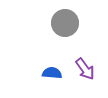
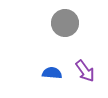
purple arrow: moved 2 px down
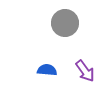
blue semicircle: moved 5 px left, 3 px up
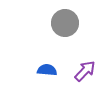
purple arrow: rotated 100 degrees counterclockwise
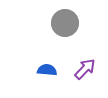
purple arrow: moved 2 px up
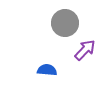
purple arrow: moved 19 px up
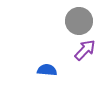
gray circle: moved 14 px right, 2 px up
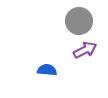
purple arrow: rotated 20 degrees clockwise
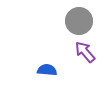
purple arrow: moved 2 px down; rotated 105 degrees counterclockwise
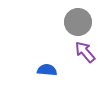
gray circle: moved 1 px left, 1 px down
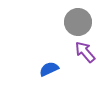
blue semicircle: moved 2 px right, 1 px up; rotated 30 degrees counterclockwise
